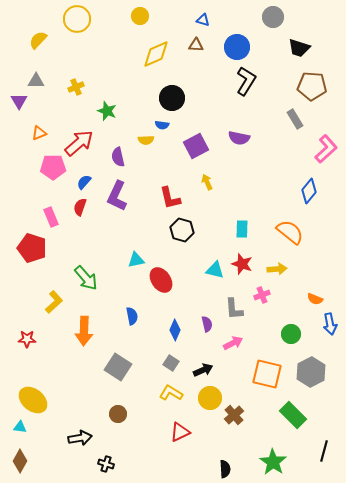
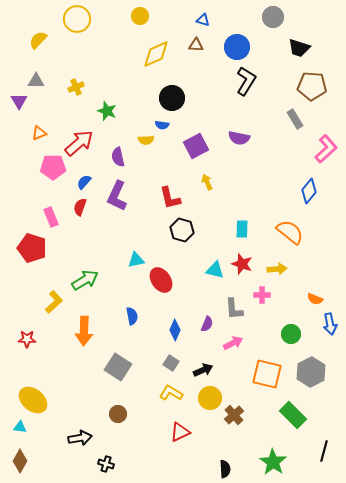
green arrow at (86, 278): moved 1 px left, 2 px down; rotated 80 degrees counterclockwise
pink cross at (262, 295): rotated 21 degrees clockwise
purple semicircle at (207, 324): rotated 35 degrees clockwise
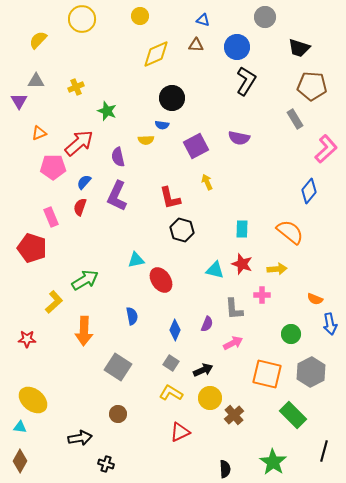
gray circle at (273, 17): moved 8 px left
yellow circle at (77, 19): moved 5 px right
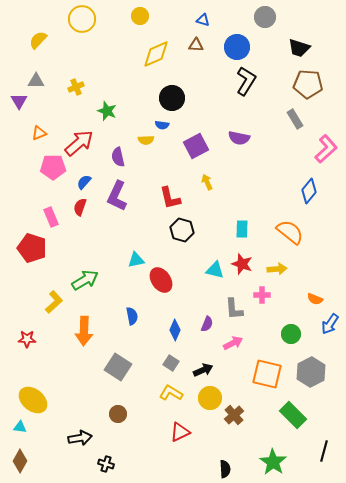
brown pentagon at (312, 86): moved 4 px left, 2 px up
blue arrow at (330, 324): rotated 45 degrees clockwise
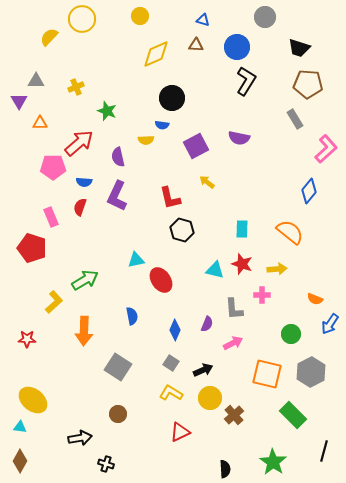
yellow semicircle at (38, 40): moved 11 px right, 3 px up
orange triangle at (39, 133): moved 1 px right, 10 px up; rotated 21 degrees clockwise
blue semicircle at (84, 182): rotated 126 degrees counterclockwise
yellow arrow at (207, 182): rotated 28 degrees counterclockwise
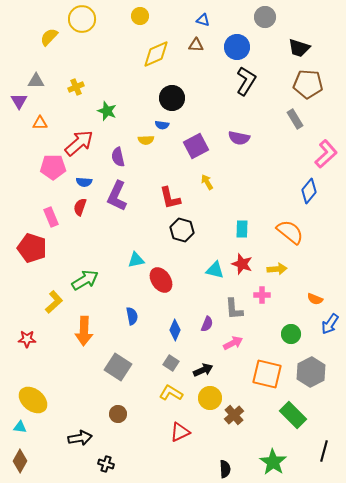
pink L-shape at (326, 149): moved 5 px down
yellow arrow at (207, 182): rotated 21 degrees clockwise
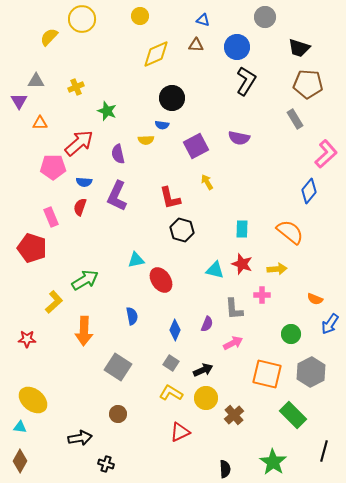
purple semicircle at (118, 157): moved 3 px up
yellow circle at (210, 398): moved 4 px left
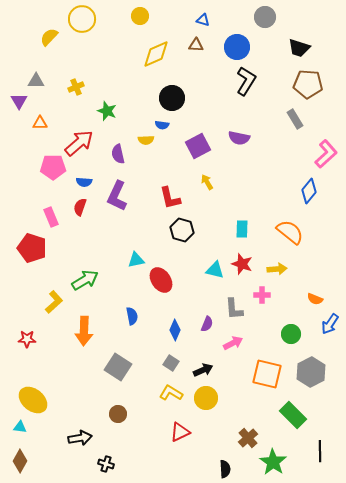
purple square at (196, 146): moved 2 px right
brown cross at (234, 415): moved 14 px right, 23 px down
black line at (324, 451): moved 4 px left; rotated 15 degrees counterclockwise
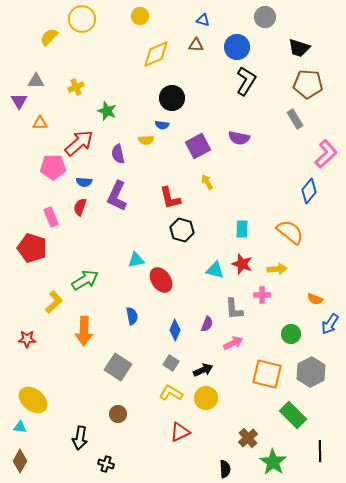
black arrow at (80, 438): rotated 110 degrees clockwise
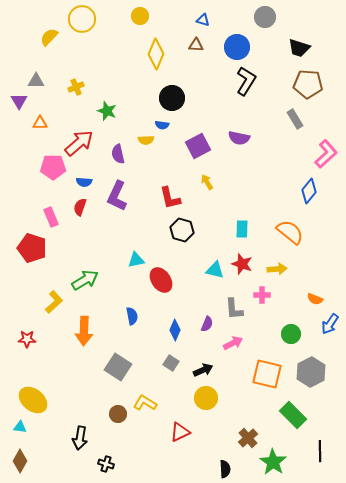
yellow diamond at (156, 54): rotated 44 degrees counterclockwise
yellow L-shape at (171, 393): moved 26 px left, 10 px down
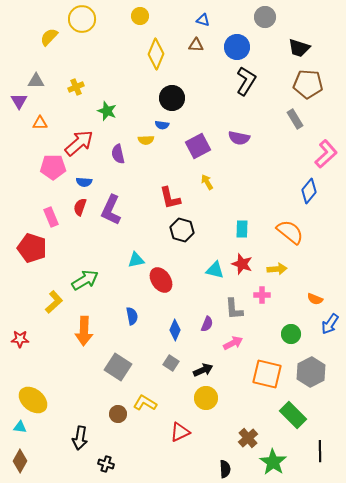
purple L-shape at (117, 196): moved 6 px left, 14 px down
red star at (27, 339): moved 7 px left
